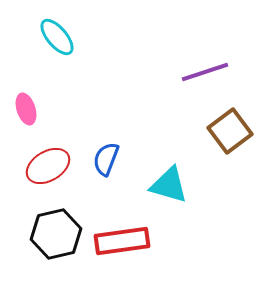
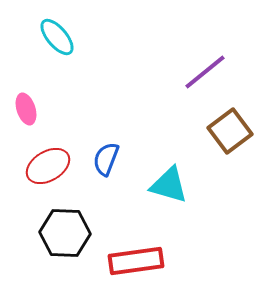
purple line: rotated 21 degrees counterclockwise
black hexagon: moved 9 px right, 1 px up; rotated 15 degrees clockwise
red rectangle: moved 14 px right, 20 px down
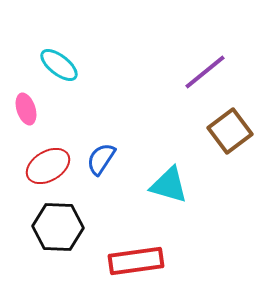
cyan ellipse: moved 2 px right, 28 px down; rotated 12 degrees counterclockwise
blue semicircle: moved 5 px left; rotated 12 degrees clockwise
black hexagon: moved 7 px left, 6 px up
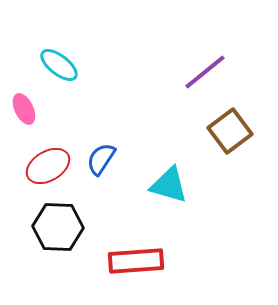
pink ellipse: moved 2 px left; rotated 8 degrees counterclockwise
red rectangle: rotated 4 degrees clockwise
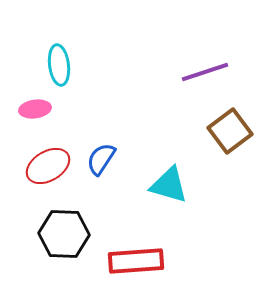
cyan ellipse: rotated 45 degrees clockwise
purple line: rotated 21 degrees clockwise
pink ellipse: moved 11 px right; rotated 72 degrees counterclockwise
black hexagon: moved 6 px right, 7 px down
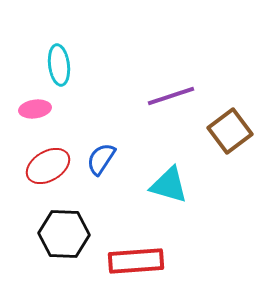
purple line: moved 34 px left, 24 px down
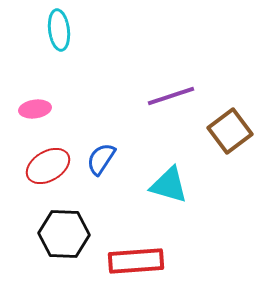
cyan ellipse: moved 35 px up
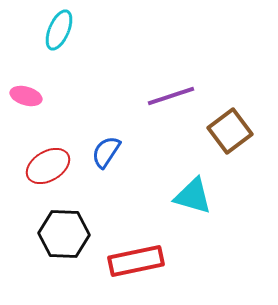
cyan ellipse: rotated 30 degrees clockwise
pink ellipse: moved 9 px left, 13 px up; rotated 24 degrees clockwise
blue semicircle: moved 5 px right, 7 px up
cyan triangle: moved 24 px right, 11 px down
red rectangle: rotated 8 degrees counterclockwise
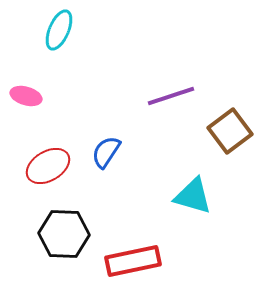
red rectangle: moved 3 px left
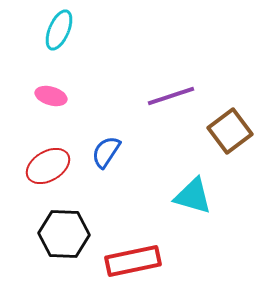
pink ellipse: moved 25 px right
